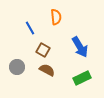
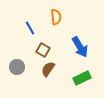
brown semicircle: moved 1 px right, 1 px up; rotated 84 degrees counterclockwise
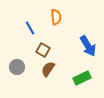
blue arrow: moved 8 px right, 1 px up
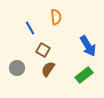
gray circle: moved 1 px down
green rectangle: moved 2 px right, 3 px up; rotated 12 degrees counterclockwise
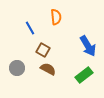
brown semicircle: rotated 84 degrees clockwise
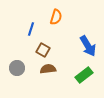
orange semicircle: rotated 21 degrees clockwise
blue line: moved 1 px right, 1 px down; rotated 48 degrees clockwise
brown semicircle: rotated 35 degrees counterclockwise
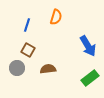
blue line: moved 4 px left, 4 px up
brown square: moved 15 px left
green rectangle: moved 6 px right, 3 px down
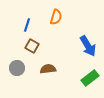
brown square: moved 4 px right, 4 px up
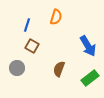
brown semicircle: moved 11 px right; rotated 63 degrees counterclockwise
